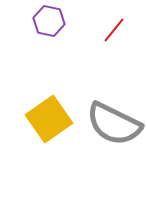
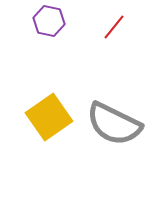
red line: moved 3 px up
yellow square: moved 2 px up
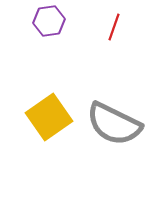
purple hexagon: rotated 20 degrees counterclockwise
red line: rotated 20 degrees counterclockwise
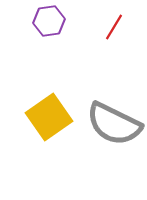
red line: rotated 12 degrees clockwise
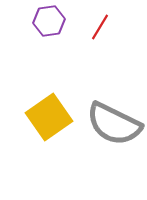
red line: moved 14 px left
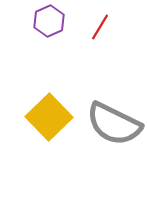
purple hexagon: rotated 16 degrees counterclockwise
yellow square: rotated 9 degrees counterclockwise
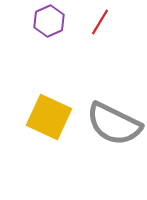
red line: moved 5 px up
yellow square: rotated 21 degrees counterclockwise
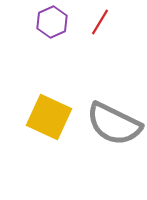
purple hexagon: moved 3 px right, 1 px down
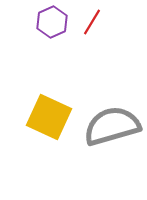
red line: moved 8 px left
gray semicircle: moved 2 px left, 2 px down; rotated 138 degrees clockwise
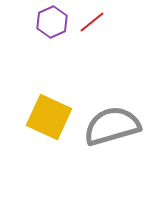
red line: rotated 20 degrees clockwise
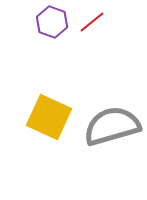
purple hexagon: rotated 16 degrees counterclockwise
